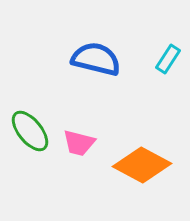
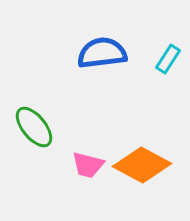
blue semicircle: moved 6 px right, 6 px up; rotated 21 degrees counterclockwise
green ellipse: moved 4 px right, 4 px up
pink trapezoid: moved 9 px right, 22 px down
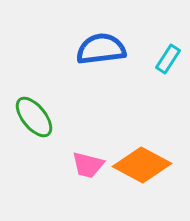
blue semicircle: moved 1 px left, 4 px up
green ellipse: moved 10 px up
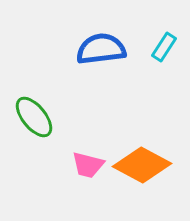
cyan rectangle: moved 4 px left, 12 px up
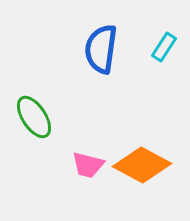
blue semicircle: rotated 75 degrees counterclockwise
green ellipse: rotated 6 degrees clockwise
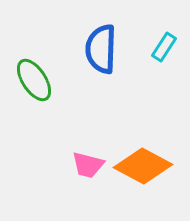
blue semicircle: rotated 6 degrees counterclockwise
green ellipse: moved 37 px up
orange diamond: moved 1 px right, 1 px down
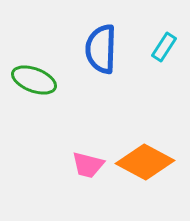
green ellipse: rotated 36 degrees counterclockwise
orange diamond: moved 2 px right, 4 px up
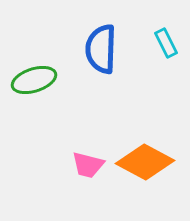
cyan rectangle: moved 2 px right, 4 px up; rotated 60 degrees counterclockwise
green ellipse: rotated 39 degrees counterclockwise
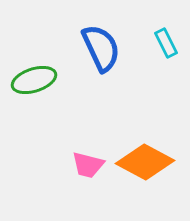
blue semicircle: moved 1 px up; rotated 153 degrees clockwise
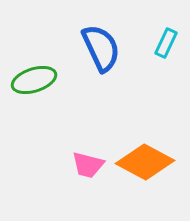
cyan rectangle: rotated 52 degrees clockwise
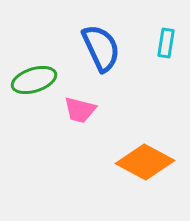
cyan rectangle: rotated 16 degrees counterclockwise
pink trapezoid: moved 8 px left, 55 px up
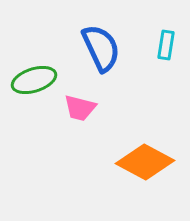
cyan rectangle: moved 2 px down
pink trapezoid: moved 2 px up
